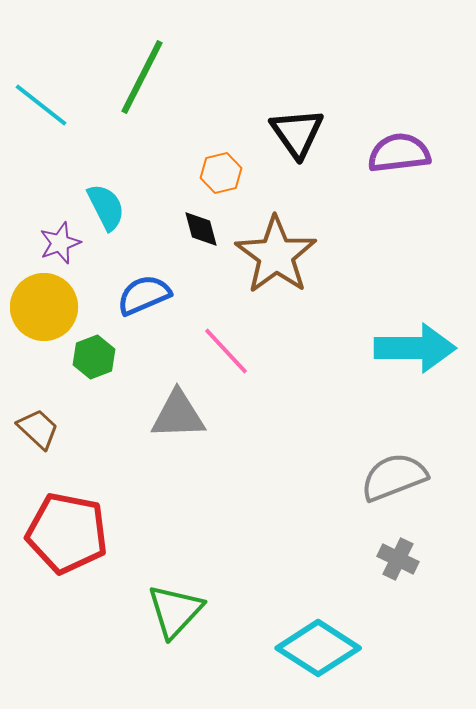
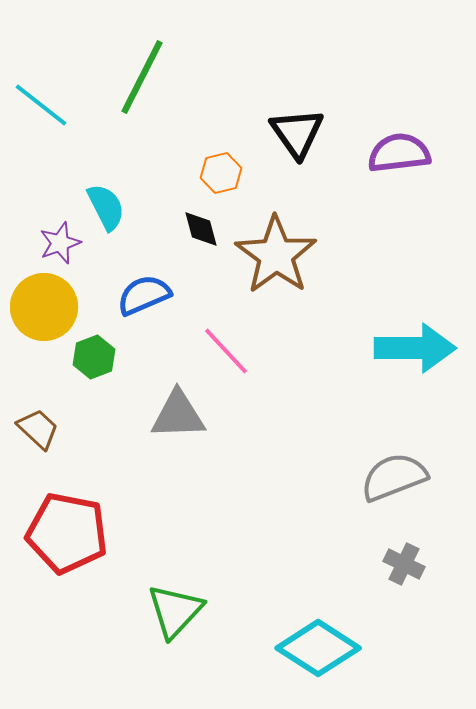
gray cross: moved 6 px right, 5 px down
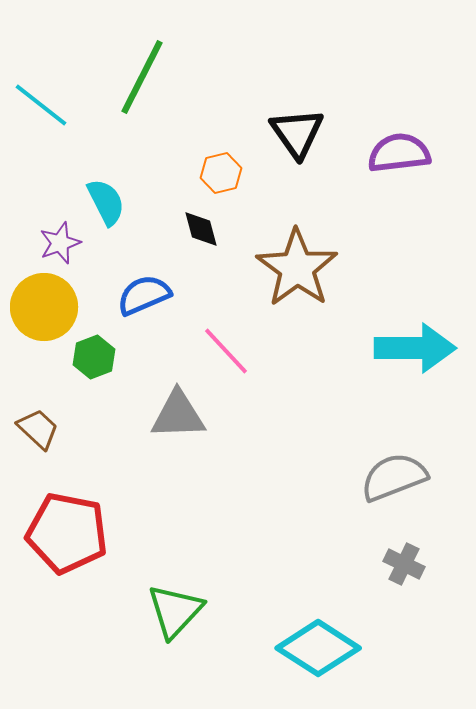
cyan semicircle: moved 5 px up
brown star: moved 21 px right, 13 px down
